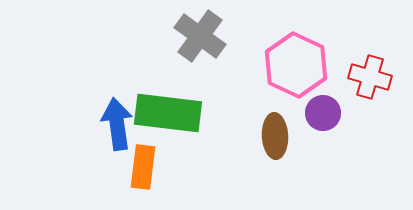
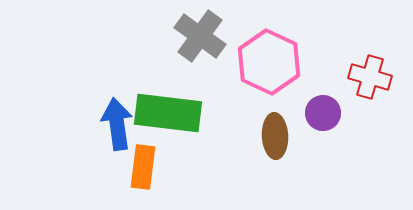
pink hexagon: moved 27 px left, 3 px up
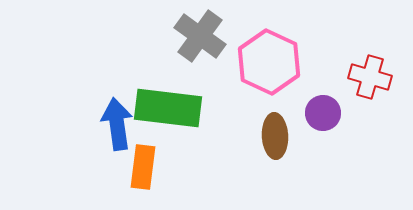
green rectangle: moved 5 px up
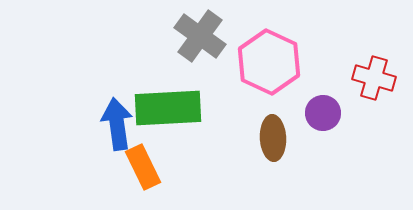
red cross: moved 4 px right, 1 px down
green rectangle: rotated 10 degrees counterclockwise
brown ellipse: moved 2 px left, 2 px down
orange rectangle: rotated 33 degrees counterclockwise
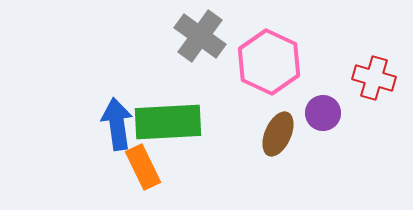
green rectangle: moved 14 px down
brown ellipse: moved 5 px right, 4 px up; rotated 27 degrees clockwise
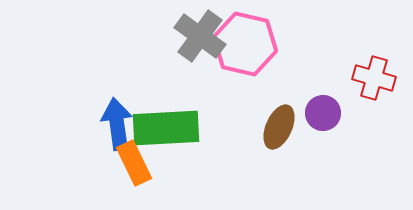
pink hexagon: moved 24 px left, 18 px up; rotated 12 degrees counterclockwise
green rectangle: moved 2 px left, 6 px down
brown ellipse: moved 1 px right, 7 px up
orange rectangle: moved 9 px left, 4 px up
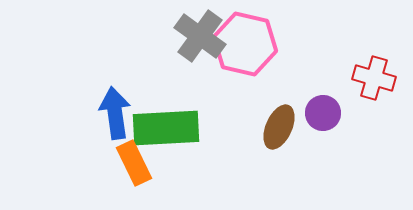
blue arrow: moved 2 px left, 11 px up
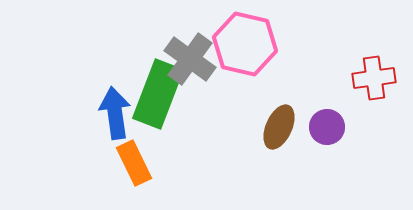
gray cross: moved 10 px left, 23 px down
red cross: rotated 24 degrees counterclockwise
purple circle: moved 4 px right, 14 px down
green rectangle: moved 8 px left, 34 px up; rotated 66 degrees counterclockwise
